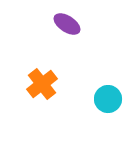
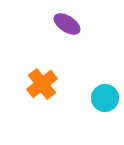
cyan circle: moved 3 px left, 1 px up
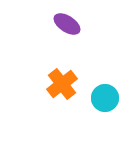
orange cross: moved 20 px right
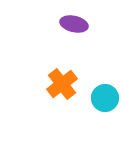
purple ellipse: moved 7 px right; rotated 20 degrees counterclockwise
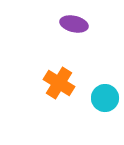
orange cross: moved 3 px left, 1 px up; rotated 20 degrees counterclockwise
